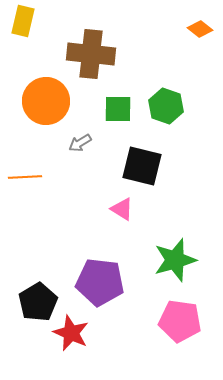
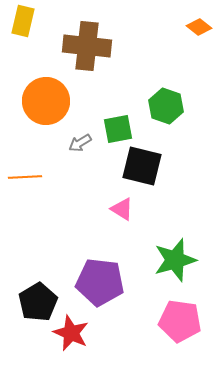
orange diamond: moved 1 px left, 2 px up
brown cross: moved 4 px left, 8 px up
green square: moved 20 px down; rotated 12 degrees counterclockwise
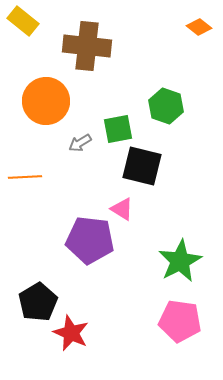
yellow rectangle: rotated 64 degrees counterclockwise
green star: moved 5 px right, 1 px down; rotated 12 degrees counterclockwise
purple pentagon: moved 10 px left, 42 px up
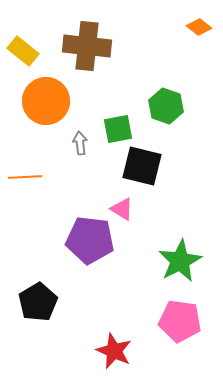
yellow rectangle: moved 30 px down
gray arrow: rotated 115 degrees clockwise
red star: moved 43 px right, 18 px down
